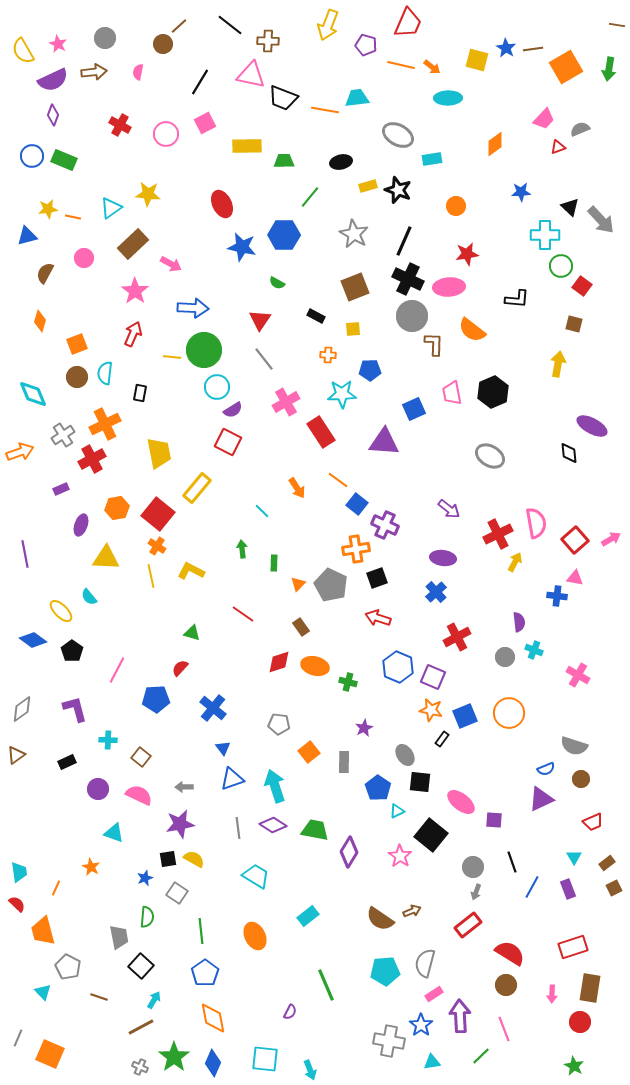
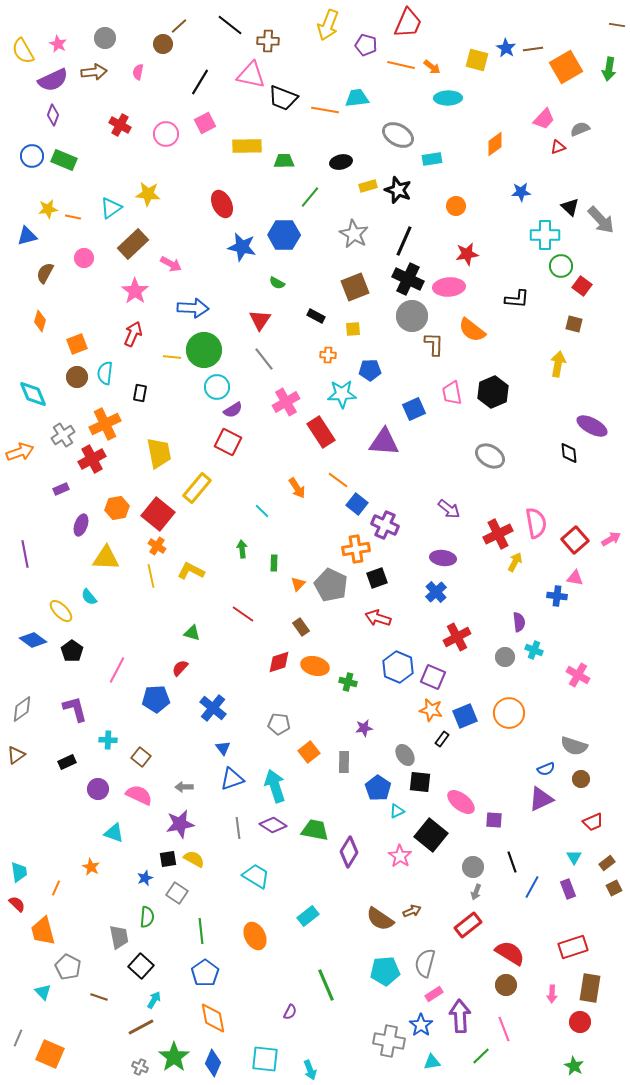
purple star at (364, 728): rotated 18 degrees clockwise
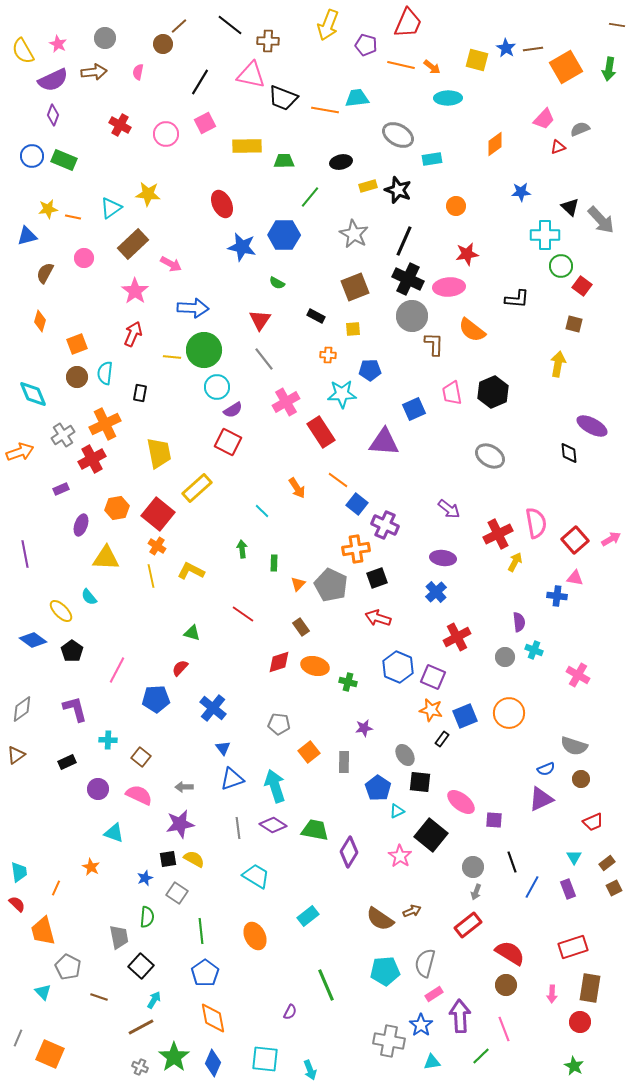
yellow rectangle at (197, 488): rotated 8 degrees clockwise
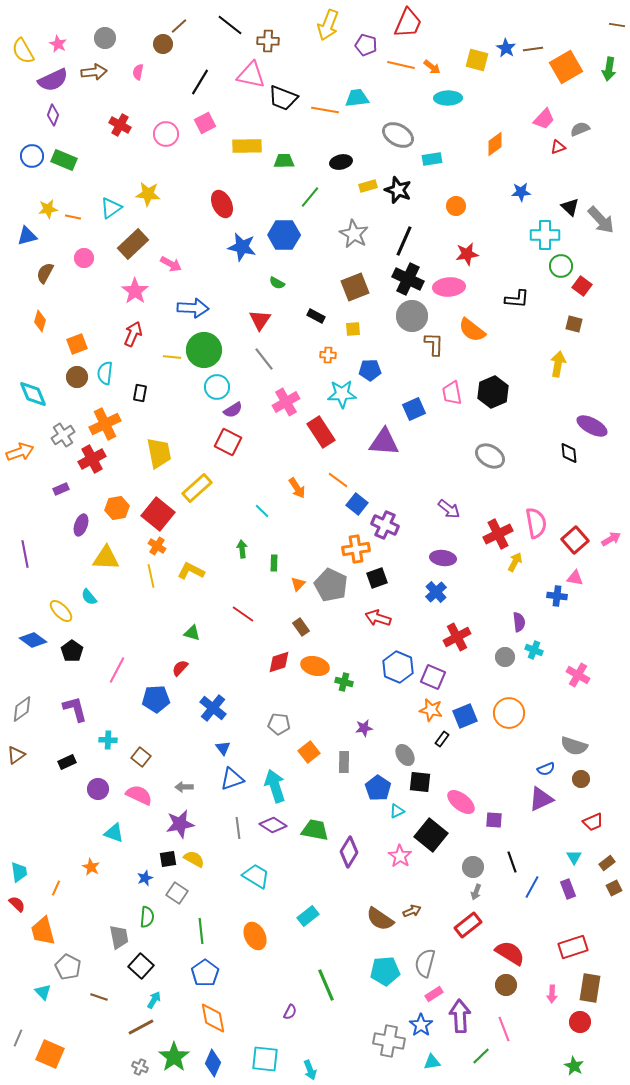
green cross at (348, 682): moved 4 px left
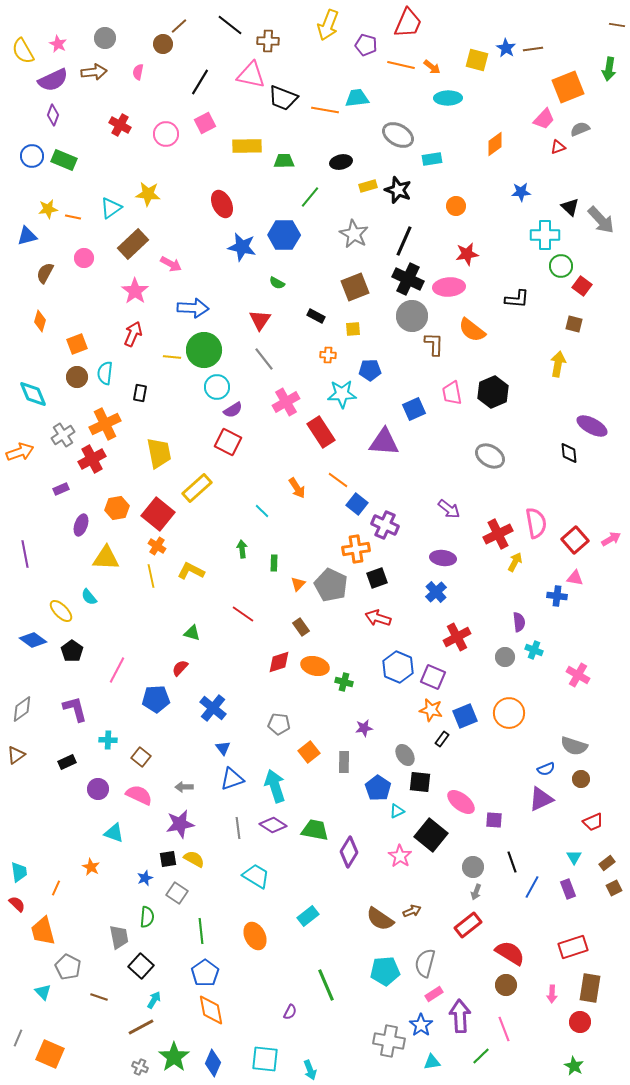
orange square at (566, 67): moved 2 px right, 20 px down; rotated 8 degrees clockwise
orange diamond at (213, 1018): moved 2 px left, 8 px up
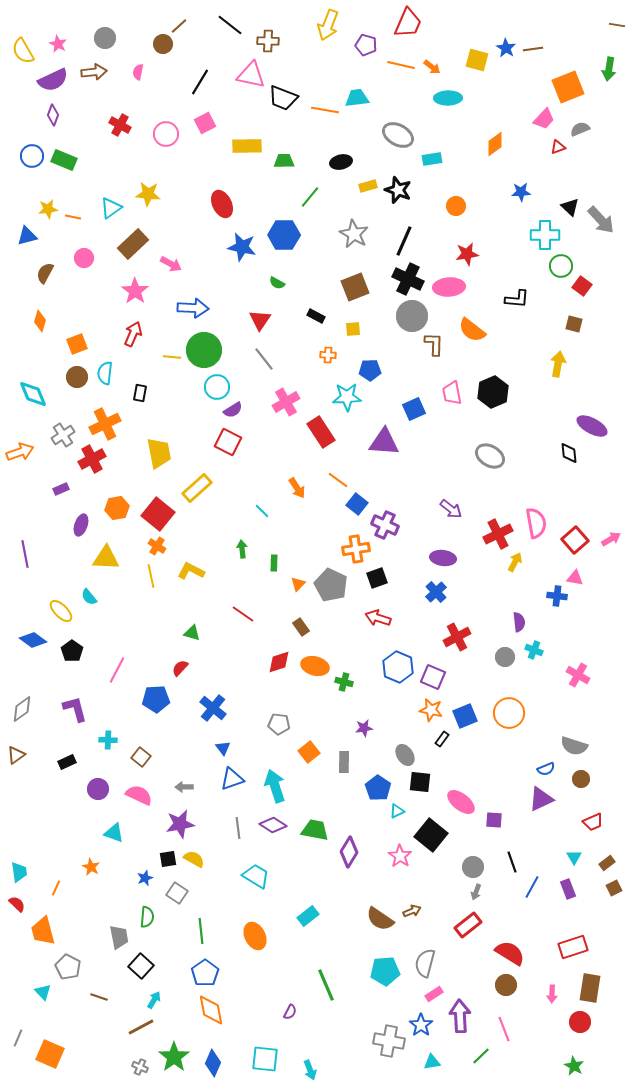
cyan star at (342, 394): moved 5 px right, 3 px down
purple arrow at (449, 509): moved 2 px right
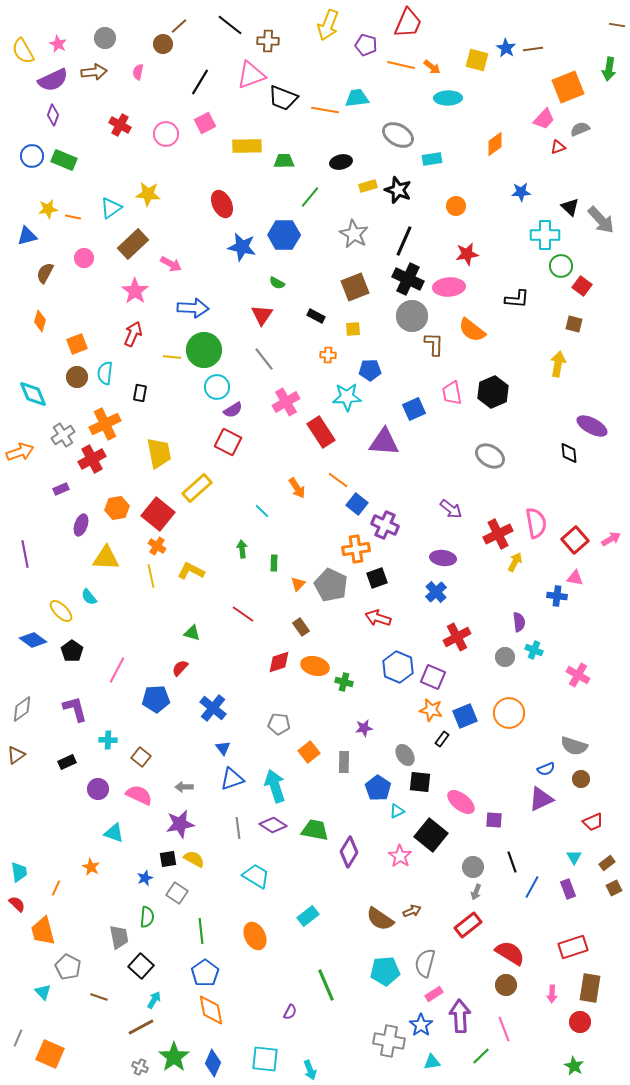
pink triangle at (251, 75): rotated 32 degrees counterclockwise
red triangle at (260, 320): moved 2 px right, 5 px up
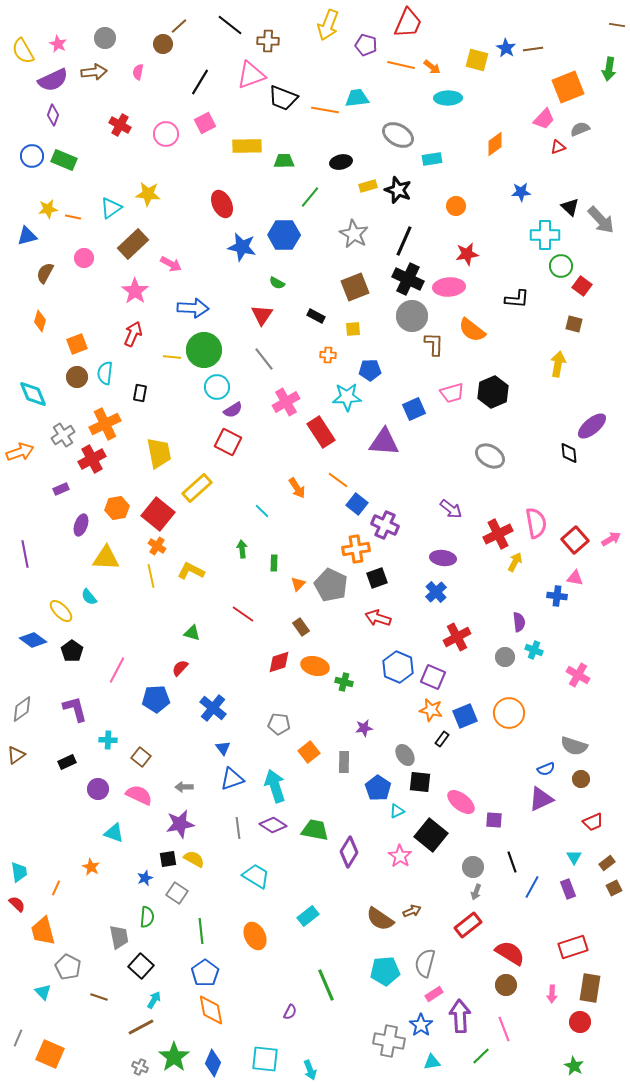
pink trapezoid at (452, 393): rotated 95 degrees counterclockwise
purple ellipse at (592, 426): rotated 68 degrees counterclockwise
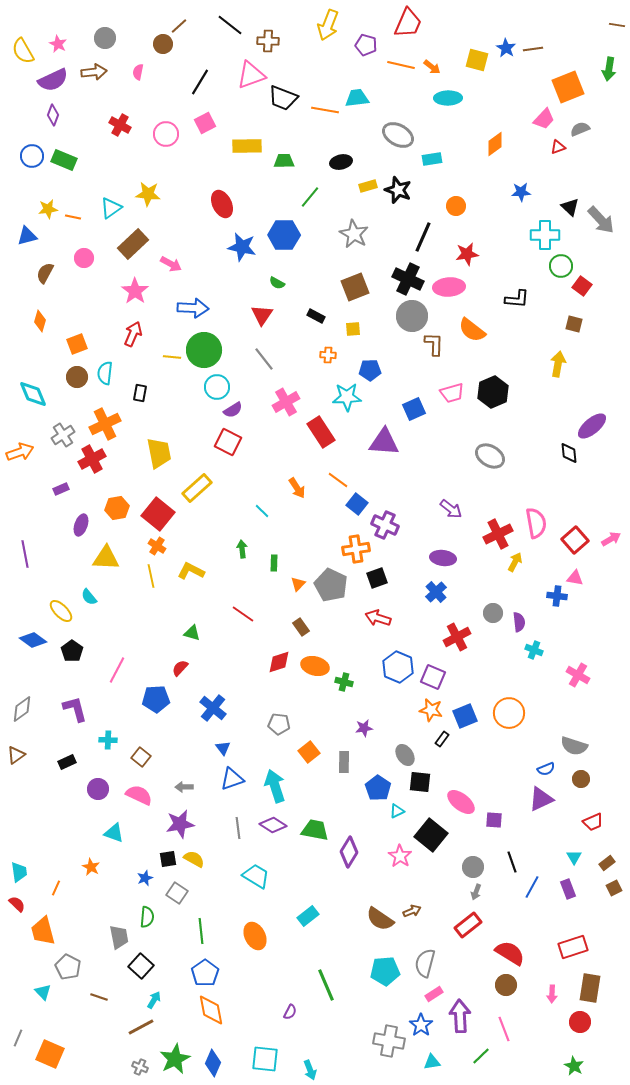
black line at (404, 241): moved 19 px right, 4 px up
gray circle at (505, 657): moved 12 px left, 44 px up
green star at (174, 1057): moved 1 px right, 2 px down; rotated 8 degrees clockwise
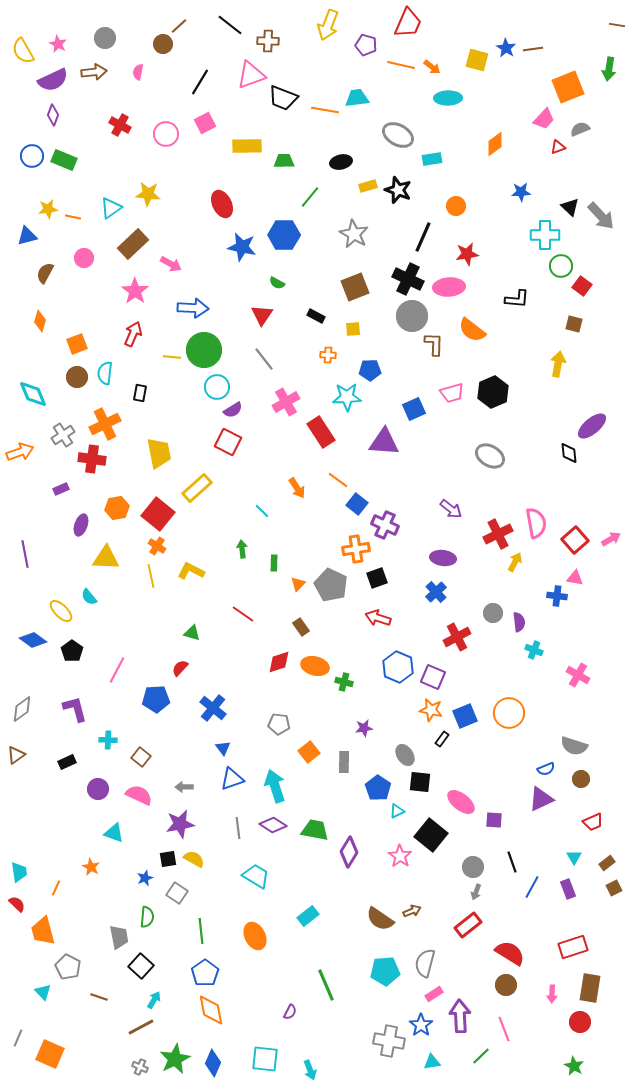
gray arrow at (601, 220): moved 4 px up
red cross at (92, 459): rotated 36 degrees clockwise
